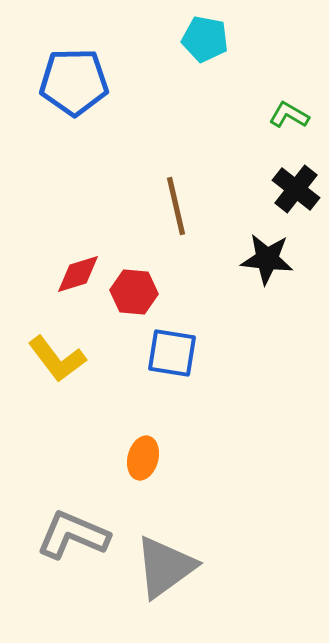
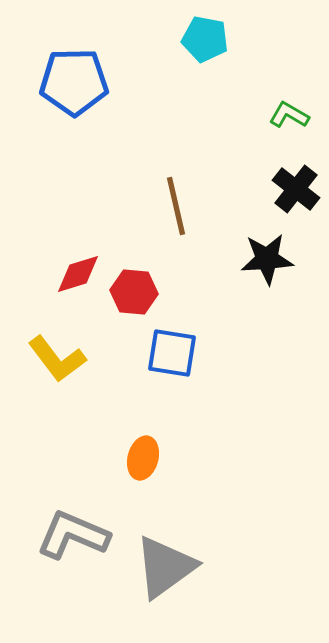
black star: rotated 10 degrees counterclockwise
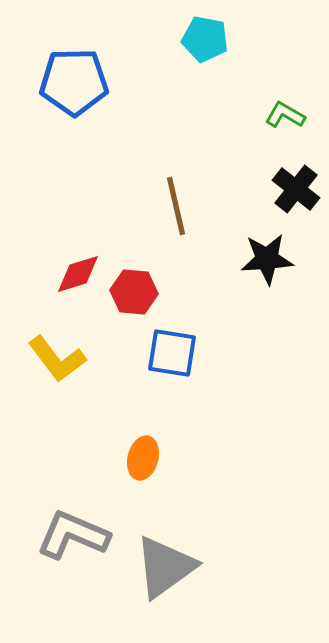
green L-shape: moved 4 px left
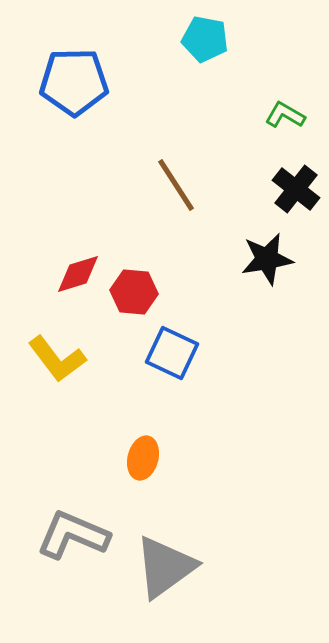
brown line: moved 21 px up; rotated 20 degrees counterclockwise
black star: rotated 6 degrees counterclockwise
blue square: rotated 16 degrees clockwise
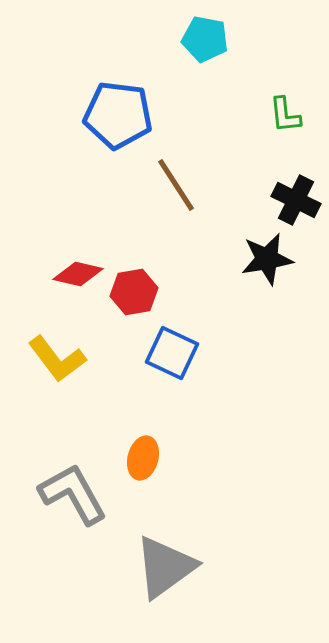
blue pentagon: moved 44 px right, 33 px down; rotated 8 degrees clockwise
green L-shape: rotated 126 degrees counterclockwise
black cross: moved 11 px down; rotated 12 degrees counterclockwise
red diamond: rotated 30 degrees clockwise
red hexagon: rotated 15 degrees counterclockwise
gray L-shape: moved 41 px up; rotated 38 degrees clockwise
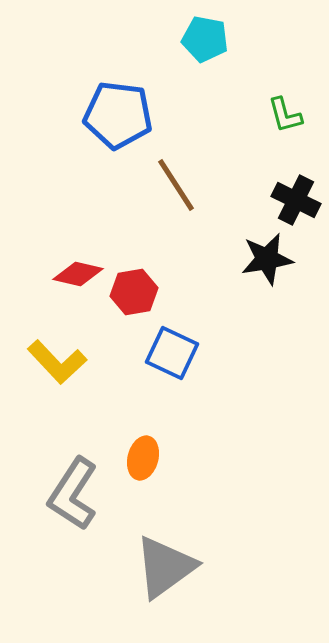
green L-shape: rotated 9 degrees counterclockwise
yellow L-shape: moved 3 px down; rotated 6 degrees counterclockwise
gray L-shape: rotated 118 degrees counterclockwise
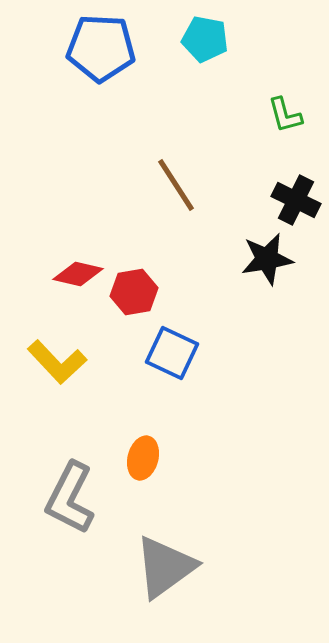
blue pentagon: moved 17 px left, 67 px up; rotated 4 degrees counterclockwise
gray L-shape: moved 3 px left, 4 px down; rotated 6 degrees counterclockwise
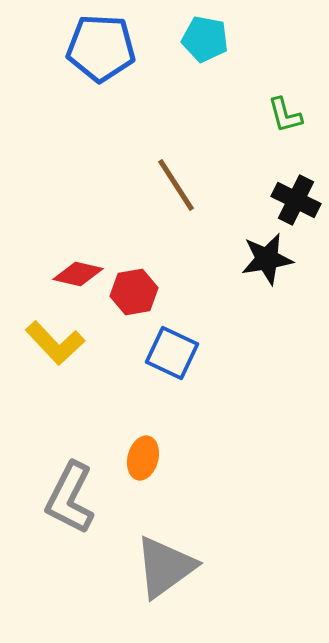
yellow L-shape: moved 2 px left, 19 px up
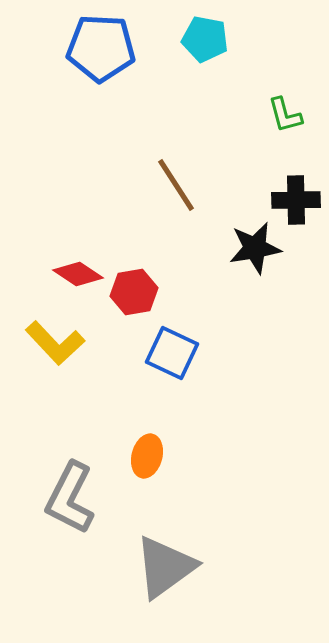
black cross: rotated 27 degrees counterclockwise
black star: moved 12 px left, 11 px up
red diamond: rotated 21 degrees clockwise
orange ellipse: moved 4 px right, 2 px up
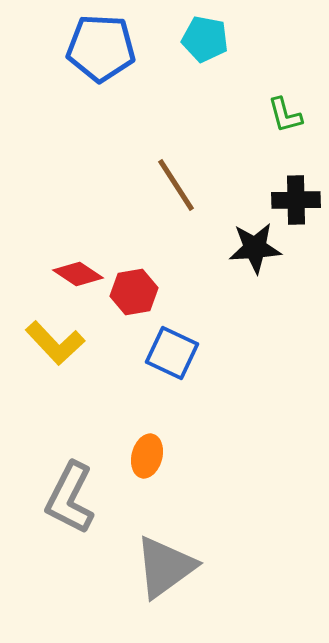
black star: rotated 6 degrees clockwise
